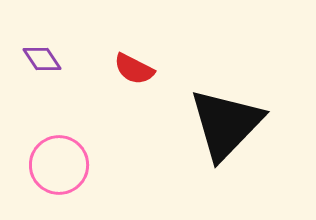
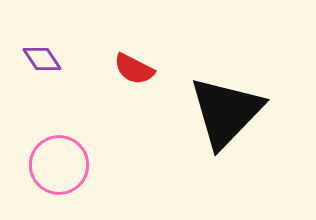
black triangle: moved 12 px up
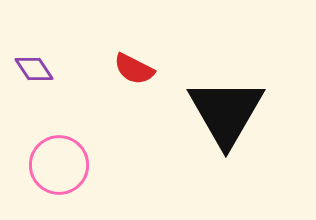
purple diamond: moved 8 px left, 10 px down
black triangle: rotated 14 degrees counterclockwise
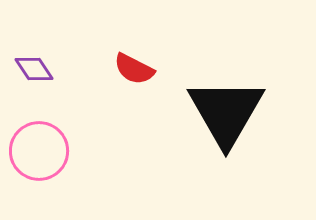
pink circle: moved 20 px left, 14 px up
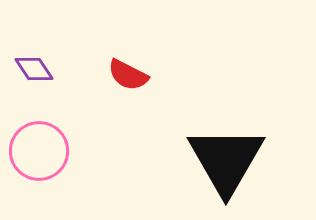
red semicircle: moved 6 px left, 6 px down
black triangle: moved 48 px down
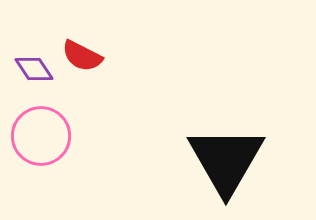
red semicircle: moved 46 px left, 19 px up
pink circle: moved 2 px right, 15 px up
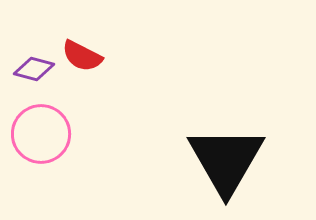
purple diamond: rotated 42 degrees counterclockwise
pink circle: moved 2 px up
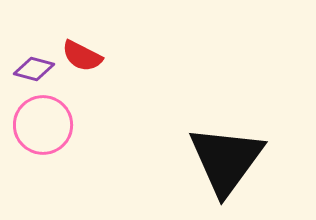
pink circle: moved 2 px right, 9 px up
black triangle: rotated 6 degrees clockwise
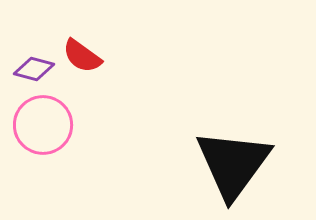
red semicircle: rotated 9 degrees clockwise
black triangle: moved 7 px right, 4 px down
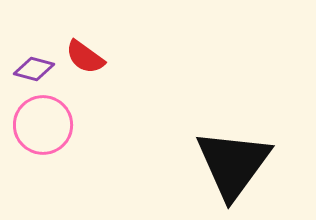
red semicircle: moved 3 px right, 1 px down
